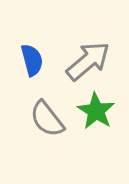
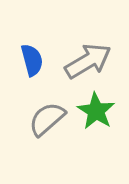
gray arrow: rotated 9 degrees clockwise
gray semicircle: rotated 87 degrees clockwise
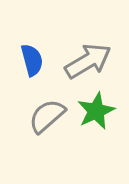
green star: rotated 15 degrees clockwise
gray semicircle: moved 3 px up
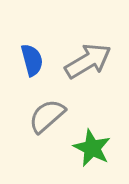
green star: moved 4 px left, 37 px down; rotated 21 degrees counterclockwise
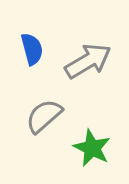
blue semicircle: moved 11 px up
gray semicircle: moved 3 px left
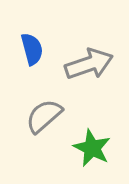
gray arrow: moved 1 px right, 3 px down; rotated 12 degrees clockwise
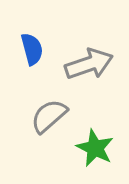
gray semicircle: moved 5 px right
green star: moved 3 px right
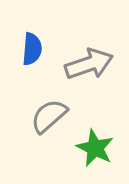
blue semicircle: rotated 20 degrees clockwise
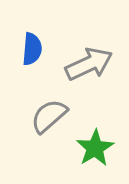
gray arrow: rotated 6 degrees counterclockwise
green star: rotated 15 degrees clockwise
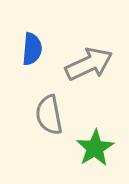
gray semicircle: moved 1 px up; rotated 60 degrees counterclockwise
